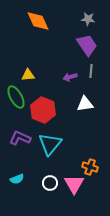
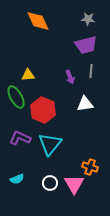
purple trapezoid: moved 1 px left; rotated 110 degrees clockwise
purple arrow: rotated 96 degrees counterclockwise
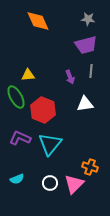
pink triangle: rotated 15 degrees clockwise
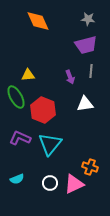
pink triangle: rotated 20 degrees clockwise
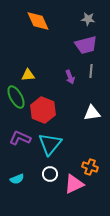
white triangle: moved 7 px right, 9 px down
white circle: moved 9 px up
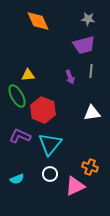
purple trapezoid: moved 2 px left
green ellipse: moved 1 px right, 1 px up
purple L-shape: moved 2 px up
pink triangle: moved 1 px right, 2 px down
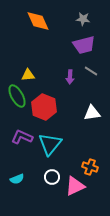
gray star: moved 5 px left
gray line: rotated 64 degrees counterclockwise
purple arrow: rotated 24 degrees clockwise
red hexagon: moved 1 px right, 3 px up
purple L-shape: moved 2 px right, 1 px down
white circle: moved 2 px right, 3 px down
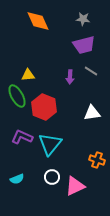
orange cross: moved 7 px right, 7 px up
